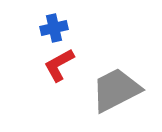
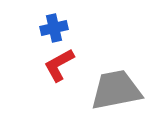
gray trapezoid: rotated 16 degrees clockwise
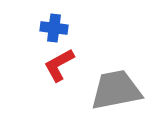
blue cross: rotated 20 degrees clockwise
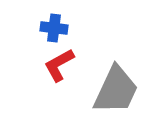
gray trapezoid: rotated 126 degrees clockwise
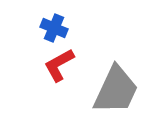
blue cross: rotated 16 degrees clockwise
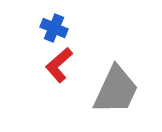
red L-shape: rotated 12 degrees counterclockwise
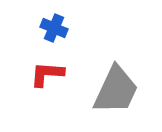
red L-shape: moved 12 px left, 9 px down; rotated 45 degrees clockwise
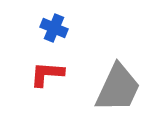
gray trapezoid: moved 2 px right, 2 px up
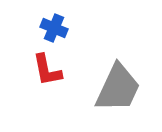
red L-shape: moved 4 px up; rotated 105 degrees counterclockwise
